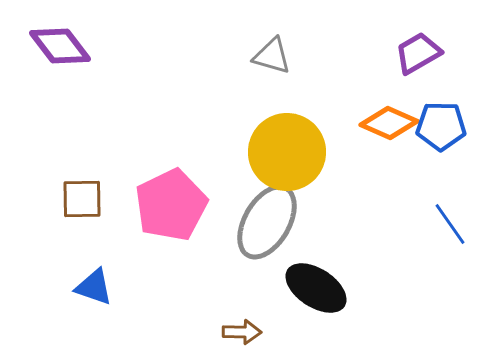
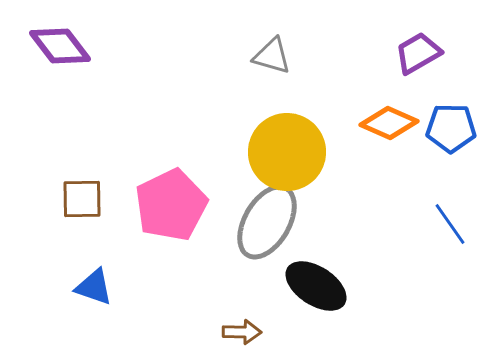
blue pentagon: moved 10 px right, 2 px down
black ellipse: moved 2 px up
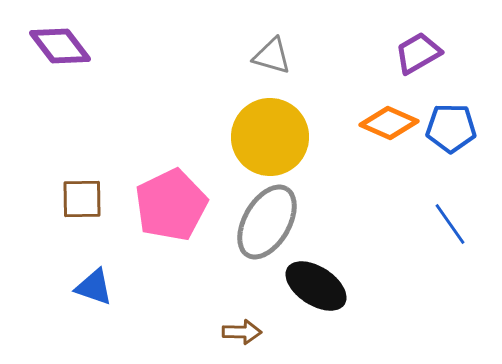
yellow circle: moved 17 px left, 15 px up
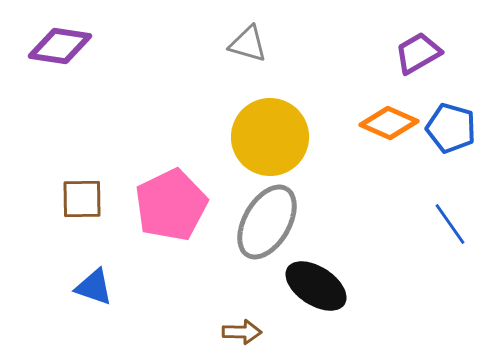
purple diamond: rotated 44 degrees counterclockwise
gray triangle: moved 24 px left, 12 px up
blue pentagon: rotated 15 degrees clockwise
